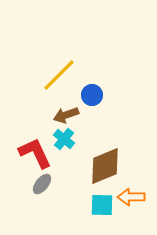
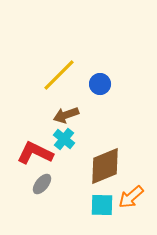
blue circle: moved 8 px right, 11 px up
red L-shape: rotated 39 degrees counterclockwise
orange arrow: rotated 40 degrees counterclockwise
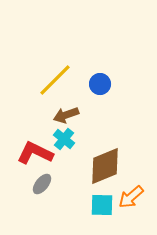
yellow line: moved 4 px left, 5 px down
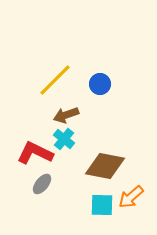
brown diamond: rotated 33 degrees clockwise
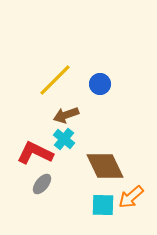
brown diamond: rotated 54 degrees clockwise
cyan square: moved 1 px right
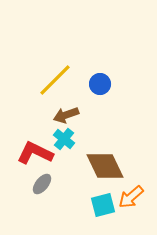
cyan square: rotated 15 degrees counterclockwise
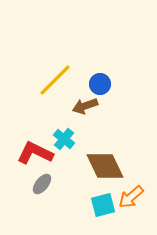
brown arrow: moved 19 px right, 9 px up
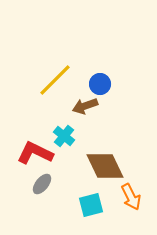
cyan cross: moved 3 px up
orange arrow: rotated 76 degrees counterclockwise
cyan square: moved 12 px left
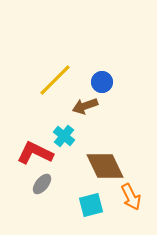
blue circle: moved 2 px right, 2 px up
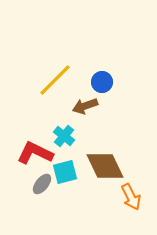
cyan square: moved 26 px left, 33 px up
